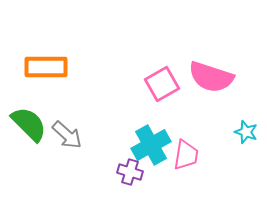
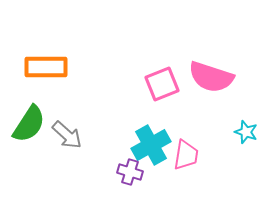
pink square: rotated 8 degrees clockwise
green semicircle: rotated 78 degrees clockwise
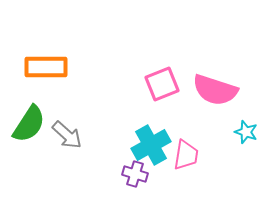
pink semicircle: moved 4 px right, 13 px down
purple cross: moved 5 px right, 2 px down
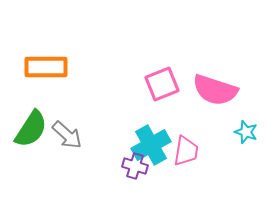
green semicircle: moved 2 px right, 5 px down
pink trapezoid: moved 4 px up
purple cross: moved 8 px up
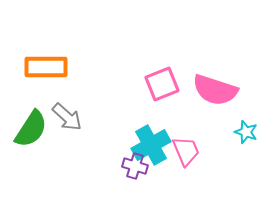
gray arrow: moved 18 px up
pink trapezoid: rotated 32 degrees counterclockwise
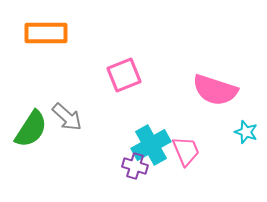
orange rectangle: moved 34 px up
pink square: moved 38 px left, 9 px up
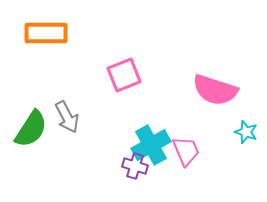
gray arrow: rotated 20 degrees clockwise
